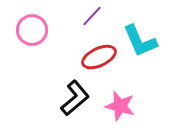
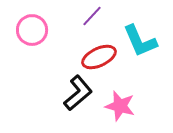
black L-shape: moved 3 px right, 5 px up
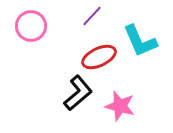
pink circle: moved 1 px left, 4 px up
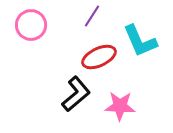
purple line: rotated 10 degrees counterclockwise
pink circle: moved 1 px up
black L-shape: moved 2 px left, 1 px down
pink star: rotated 12 degrees counterclockwise
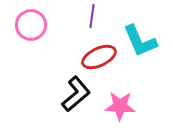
purple line: rotated 25 degrees counterclockwise
